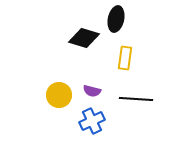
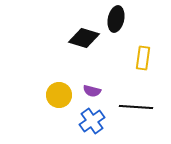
yellow rectangle: moved 18 px right
black line: moved 8 px down
blue cross: rotated 10 degrees counterclockwise
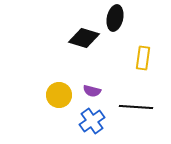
black ellipse: moved 1 px left, 1 px up
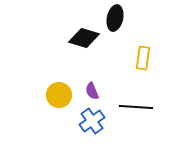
purple semicircle: rotated 54 degrees clockwise
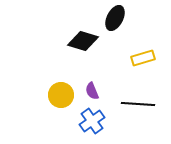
black ellipse: rotated 15 degrees clockwise
black diamond: moved 1 px left, 3 px down
yellow rectangle: rotated 65 degrees clockwise
yellow circle: moved 2 px right
black line: moved 2 px right, 3 px up
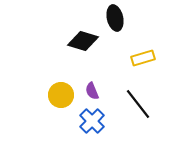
black ellipse: rotated 40 degrees counterclockwise
black line: rotated 48 degrees clockwise
blue cross: rotated 10 degrees counterclockwise
